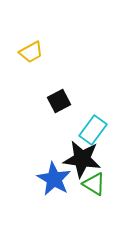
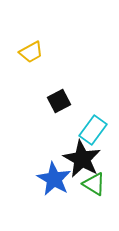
black star: rotated 21 degrees clockwise
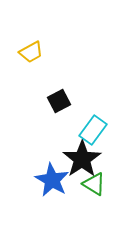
black star: rotated 9 degrees clockwise
blue star: moved 2 px left, 1 px down
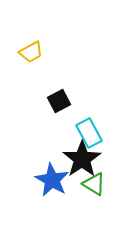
cyan rectangle: moved 4 px left, 3 px down; rotated 64 degrees counterclockwise
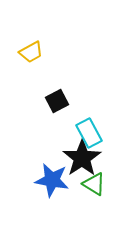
black square: moved 2 px left
black star: moved 1 px up
blue star: rotated 20 degrees counterclockwise
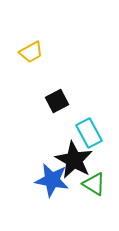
black star: moved 8 px left, 2 px down; rotated 9 degrees counterclockwise
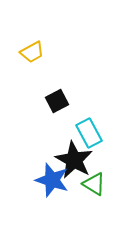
yellow trapezoid: moved 1 px right
blue star: rotated 8 degrees clockwise
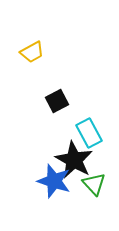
blue star: moved 2 px right, 1 px down
green triangle: rotated 15 degrees clockwise
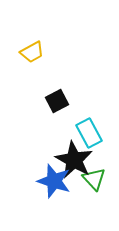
green triangle: moved 5 px up
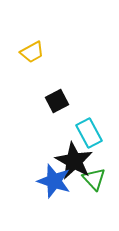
black star: moved 1 px down
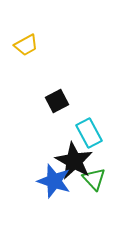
yellow trapezoid: moved 6 px left, 7 px up
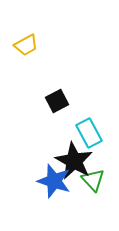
green triangle: moved 1 px left, 1 px down
